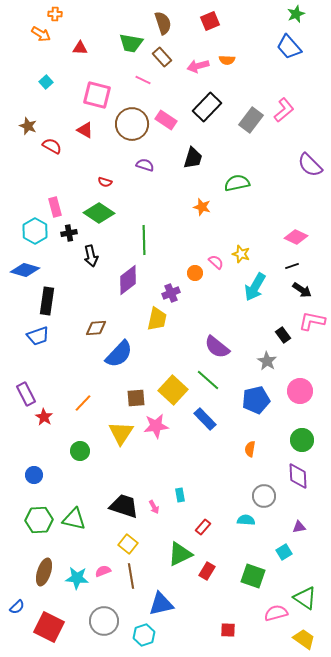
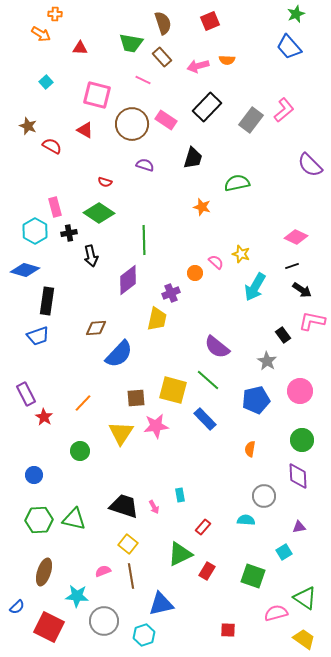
yellow square at (173, 390): rotated 28 degrees counterclockwise
cyan star at (77, 578): moved 18 px down
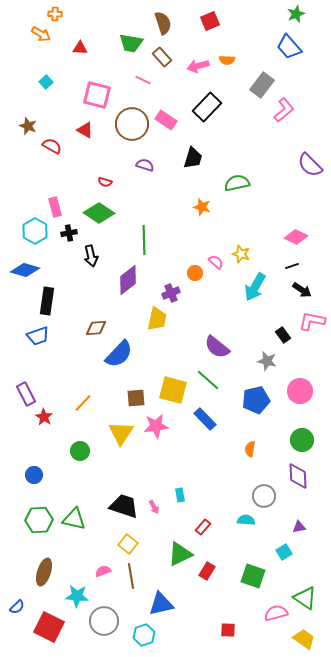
gray rectangle at (251, 120): moved 11 px right, 35 px up
gray star at (267, 361): rotated 18 degrees counterclockwise
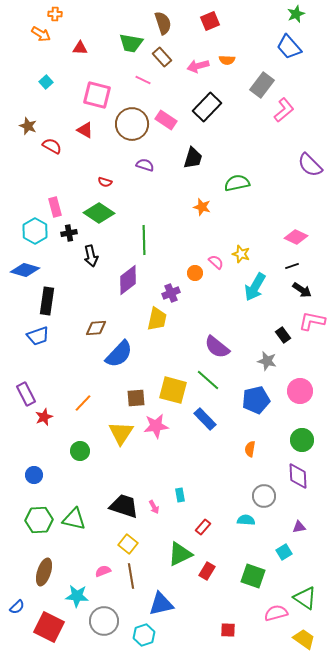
red star at (44, 417): rotated 18 degrees clockwise
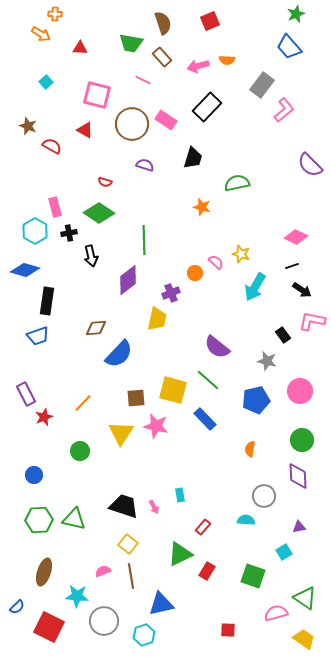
pink star at (156, 426): rotated 20 degrees clockwise
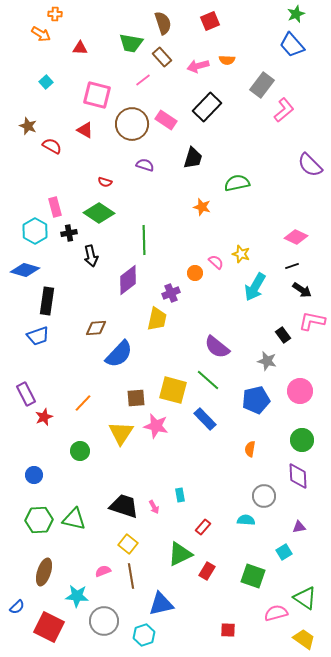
blue trapezoid at (289, 47): moved 3 px right, 2 px up
pink line at (143, 80): rotated 63 degrees counterclockwise
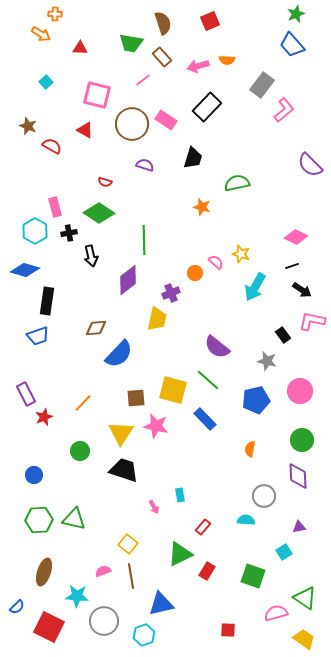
black trapezoid at (124, 506): moved 36 px up
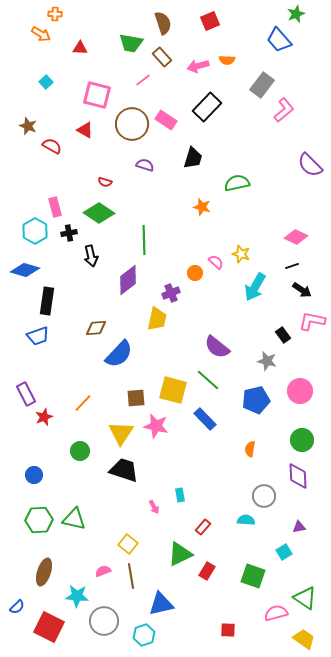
blue trapezoid at (292, 45): moved 13 px left, 5 px up
